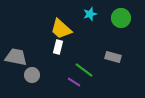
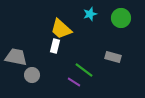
white rectangle: moved 3 px left, 1 px up
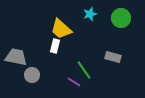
green line: rotated 18 degrees clockwise
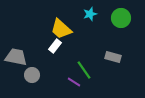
white rectangle: rotated 24 degrees clockwise
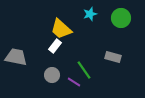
gray circle: moved 20 px right
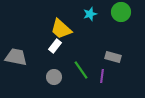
green circle: moved 6 px up
green line: moved 3 px left
gray circle: moved 2 px right, 2 px down
purple line: moved 28 px right, 6 px up; rotated 64 degrees clockwise
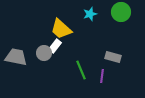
green line: rotated 12 degrees clockwise
gray circle: moved 10 px left, 24 px up
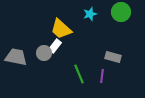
green line: moved 2 px left, 4 px down
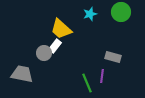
gray trapezoid: moved 6 px right, 17 px down
green line: moved 8 px right, 9 px down
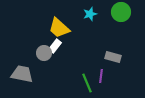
yellow trapezoid: moved 2 px left, 1 px up
purple line: moved 1 px left
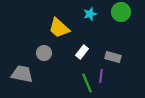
white rectangle: moved 27 px right, 6 px down
